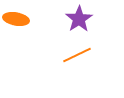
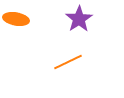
orange line: moved 9 px left, 7 px down
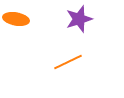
purple star: rotated 16 degrees clockwise
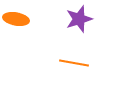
orange line: moved 6 px right, 1 px down; rotated 36 degrees clockwise
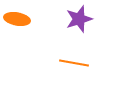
orange ellipse: moved 1 px right
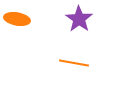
purple star: rotated 20 degrees counterclockwise
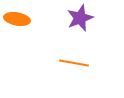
purple star: moved 1 px right, 1 px up; rotated 16 degrees clockwise
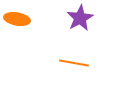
purple star: rotated 8 degrees counterclockwise
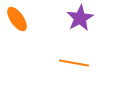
orange ellipse: rotated 45 degrees clockwise
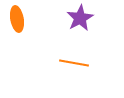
orange ellipse: rotated 25 degrees clockwise
